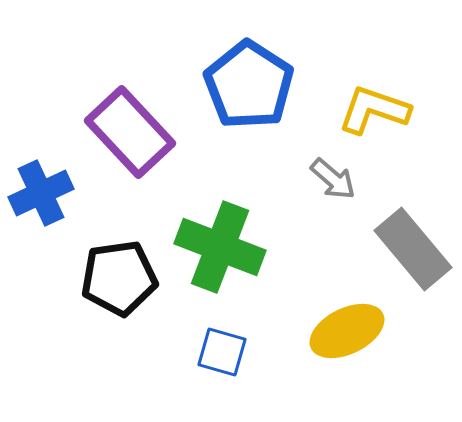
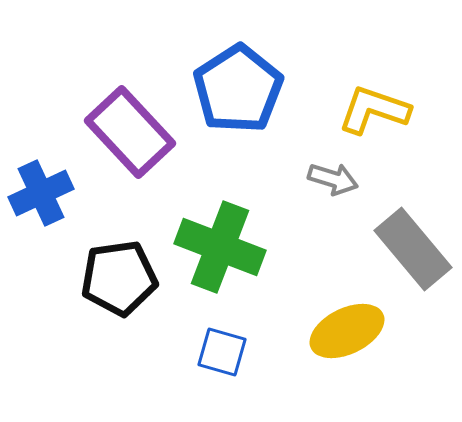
blue pentagon: moved 11 px left, 4 px down; rotated 6 degrees clockwise
gray arrow: rotated 24 degrees counterclockwise
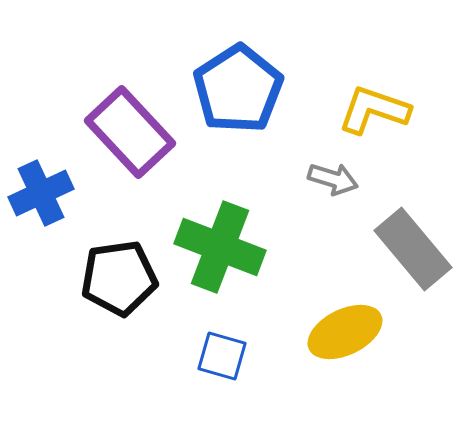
yellow ellipse: moved 2 px left, 1 px down
blue square: moved 4 px down
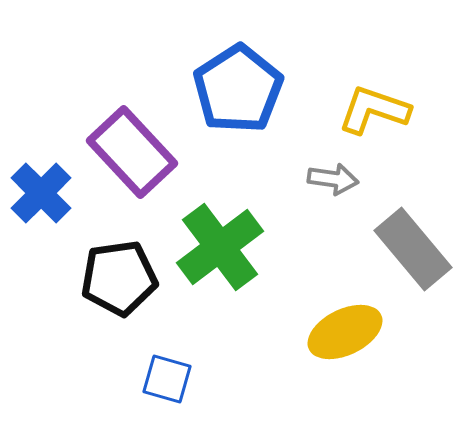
purple rectangle: moved 2 px right, 20 px down
gray arrow: rotated 9 degrees counterclockwise
blue cross: rotated 20 degrees counterclockwise
green cross: rotated 32 degrees clockwise
blue square: moved 55 px left, 23 px down
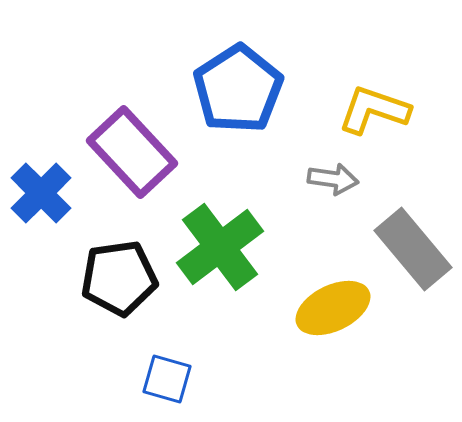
yellow ellipse: moved 12 px left, 24 px up
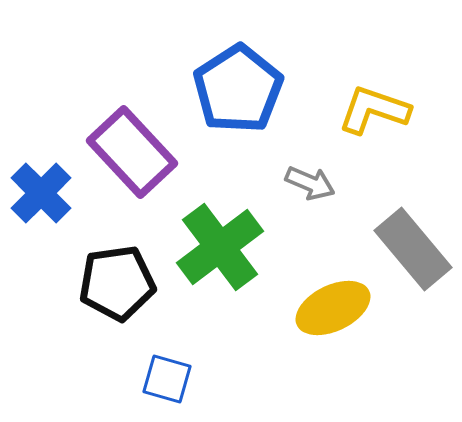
gray arrow: moved 23 px left, 4 px down; rotated 15 degrees clockwise
black pentagon: moved 2 px left, 5 px down
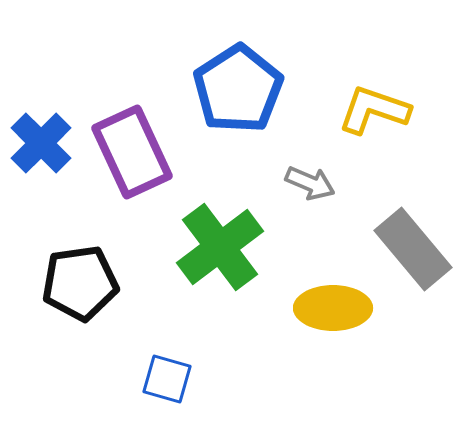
purple rectangle: rotated 18 degrees clockwise
blue cross: moved 50 px up
black pentagon: moved 37 px left
yellow ellipse: rotated 26 degrees clockwise
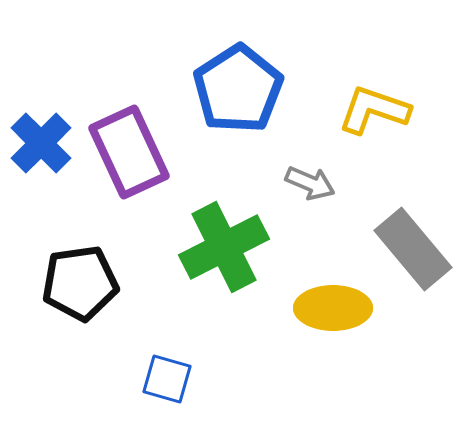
purple rectangle: moved 3 px left
green cross: moved 4 px right; rotated 10 degrees clockwise
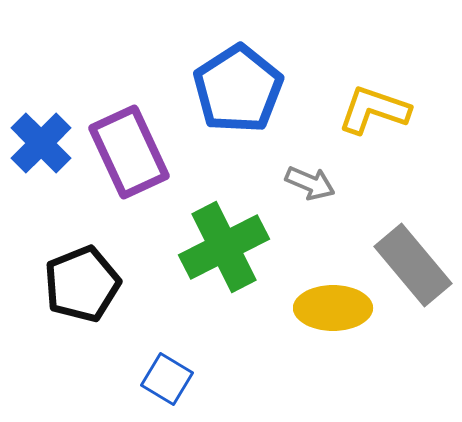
gray rectangle: moved 16 px down
black pentagon: moved 2 px right, 1 px down; rotated 14 degrees counterclockwise
blue square: rotated 15 degrees clockwise
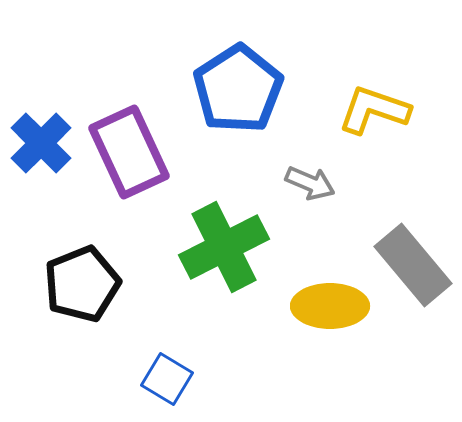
yellow ellipse: moved 3 px left, 2 px up
